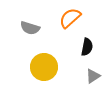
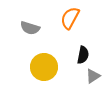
orange semicircle: rotated 20 degrees counterclockwise
black semicircle: moved 4 px left, 8 px down
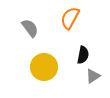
gray semicircle: rotated 144 degrees counterclockwise
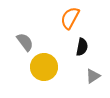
gray semicircle: moved 5 px left, 14 px down
black semicircle: moved 1 px left, 8 px up
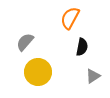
gray semicircle: rotated 102 degrees counterclockwise
yellow circle: moved 6 px left, 5 px down
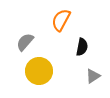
orange semicircle: moved 9 px left, 2 px down
yellow circle: moved 1 px right, 1 px up
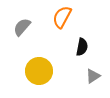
orange semicircle: moved 1 px right, 3 px up
gray semicircle: moved 3 px left, 15 px up
